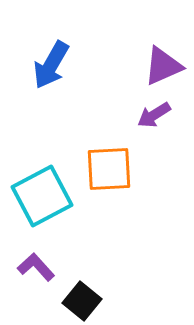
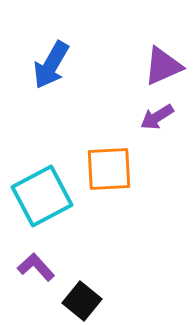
purple arrow: moved 3 px right, 2 px down
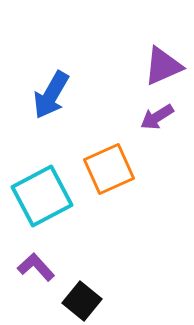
blue arrow: moved 30 px down
orange square: rotated 21 degrees counterclockwise
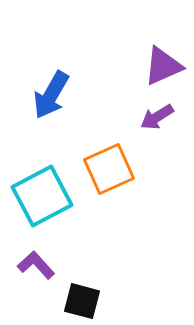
purple L-shape: moved 2 px up
black square: rotated 24 degrees counterclockwise
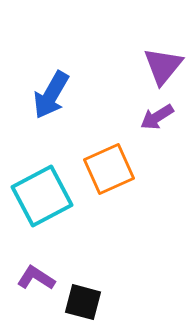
purple triangle: rotated 27 degrees counterclockwise
purple L-shape: moved 13 px down; rotated 15 degrees counterclockwise
black square: moved 1 px right, 1 px down
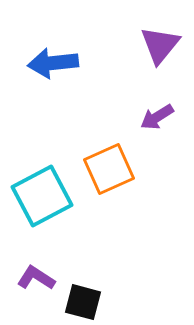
purple triangle: moved 3 px left, 21 px up
blue arrow: moved 2 px right, 32 px up; rotated 54 degrees clockwise
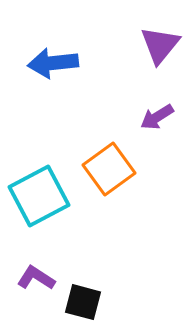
orange square: rotated 12 degrees counterclockwise
cyan square: moved 3 px left
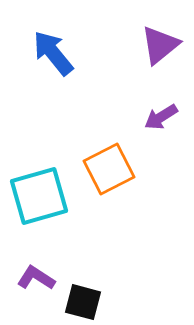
purple triangle: rotated 12 degrees clockwise
blue arrow: moved 10 px up; rotated 57 degrees clockwise
purple arrow: moved 4 px right
orange square: rotated 9 degrees clockwise
cyan square: rotated 12 degrees clockwise
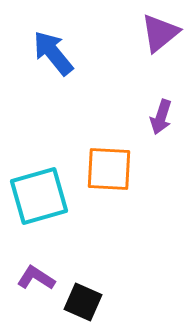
purple triangle: moved 12 px up
purple arrow: rotated 40 degrees counterclockwise
orange square: rotated 30 degrees clockwise
black square: rotated 9 degrees clockwise
